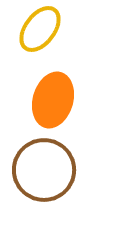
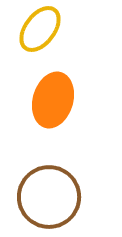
brown circle: moved 5 px right, 27 px down
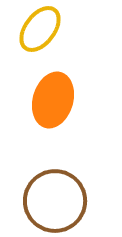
brown circle: moved 6 px right, 4 px down
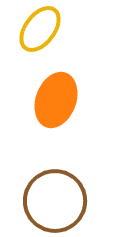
orange ellipse: moved 3 px right; rotated 4 degrees clockwise
